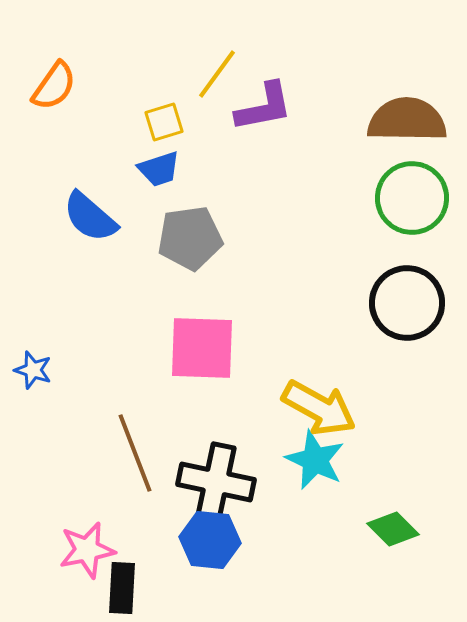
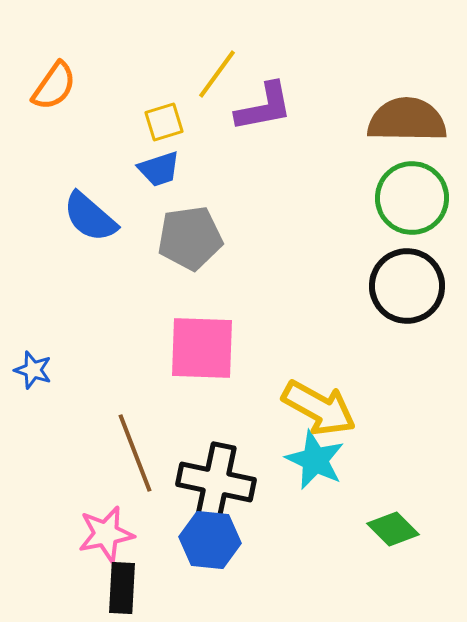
black circle: moved 17 px up
pink star: moved 19 px right, 16 px up
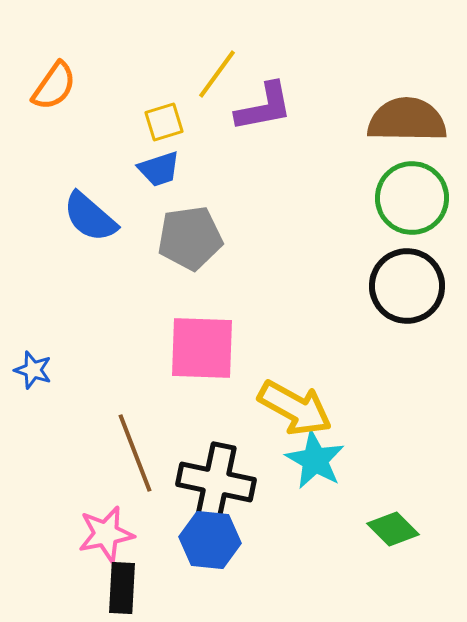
yellow arrow: moved 24 px left
cyan star: rotated 4 degrees clockwise
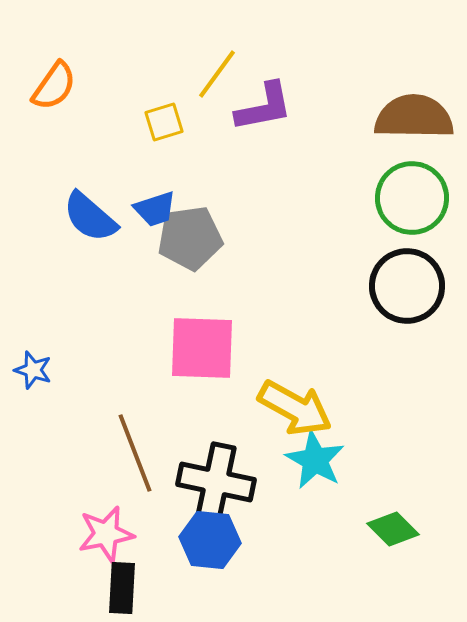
brown semicircle: moved 7 px right, 3 px up
blue trapezoid: moved 4 px left, 40 px down
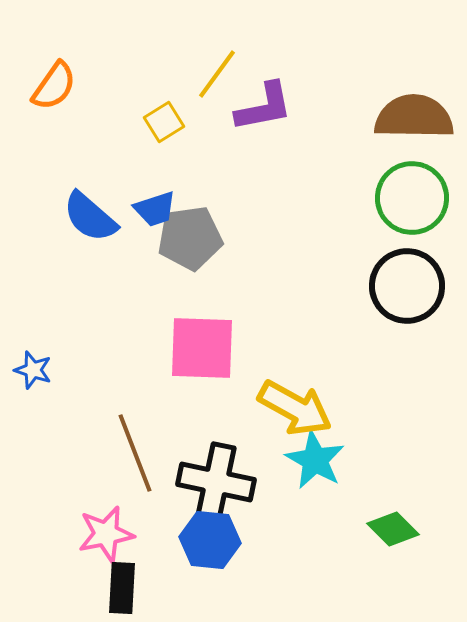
yellow square: rotated 15 degrees counterclockwise
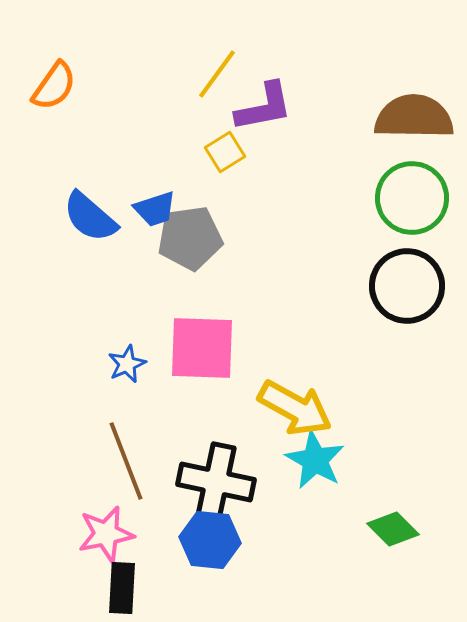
yellow square: moved 61 px right, 30 px down
blue star: moved 94 px right, 6 px up; rotated 30 degrees clockwise
brown line: moved 9 px left, 8 px down
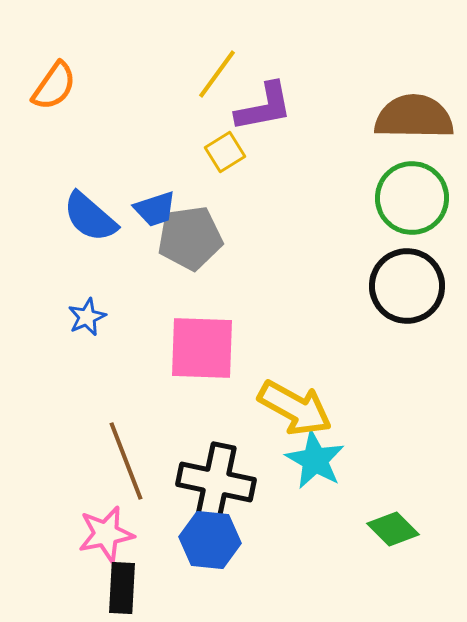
blue star: moved 40 px left, 47 px up
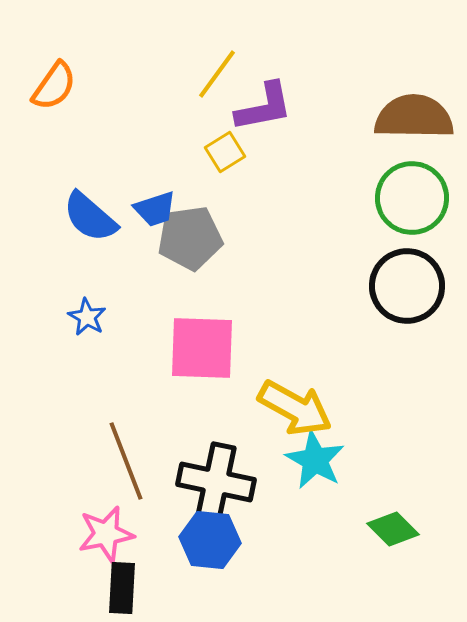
blue star: rotated 18 degrees counterclockwise
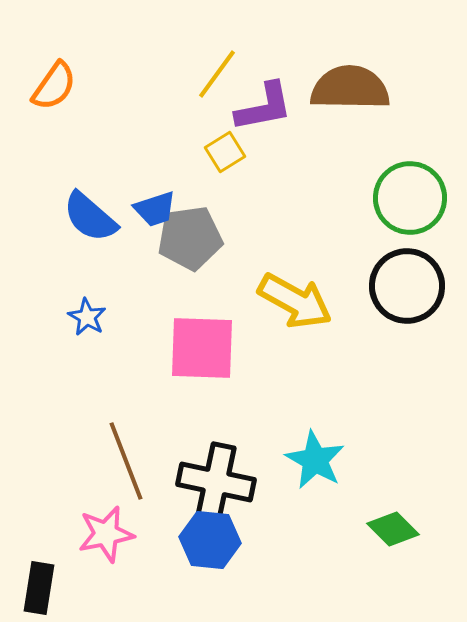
brown semicircle: moved 64 px left, 29 px up
green circle: moved 2 px left
yellow arrow: moved 107 px up
black rectangle: moved 83 px left; rotated 6 degrees clockwise
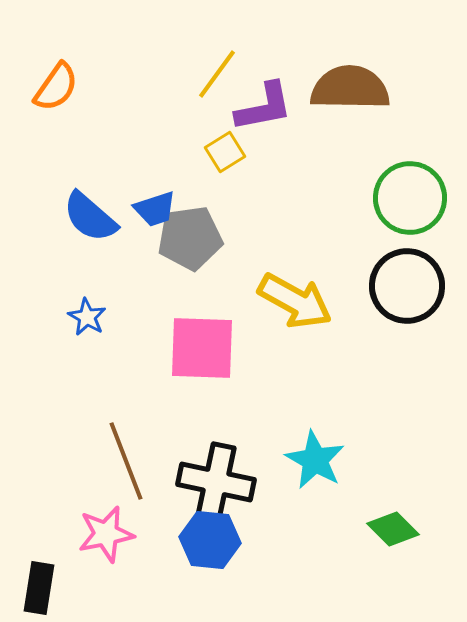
orange semicircle: moved 2 px right, 1 px down
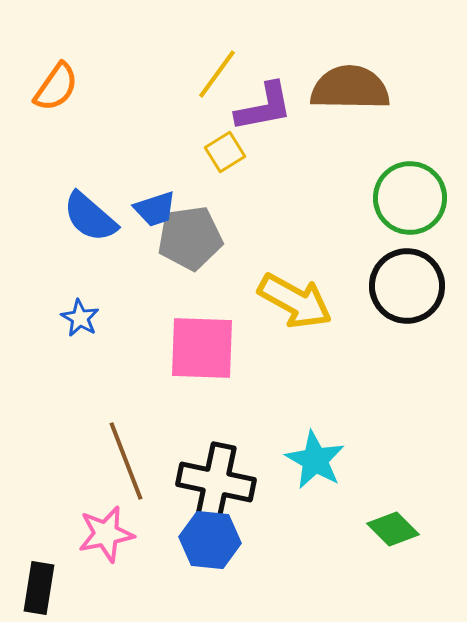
blue star: moved 7 px left, 1 px down
